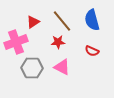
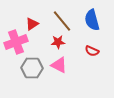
red triangle: moved 1 px left, 2 px down
pink triangle: moved 3 px left, 2 px up
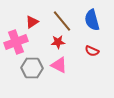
red triangle: moved 2 px up
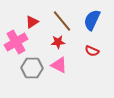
blue semicircle: rotated 40 degrees clockwise
pink cross: rotated 10 degrees counterclockwise
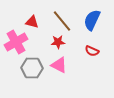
red triangle: rotated 48 degrees clockwise
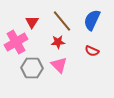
red triangle: rotated 48 degrees clockwise
pink triangle: rotated 18 degrees clockwise
